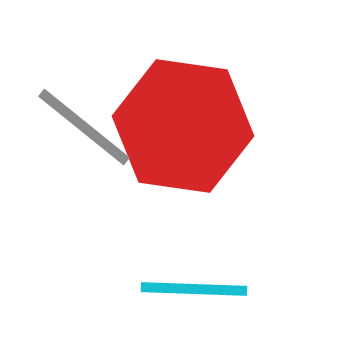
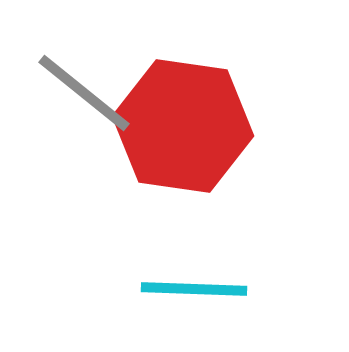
gray line: moved 34 px up
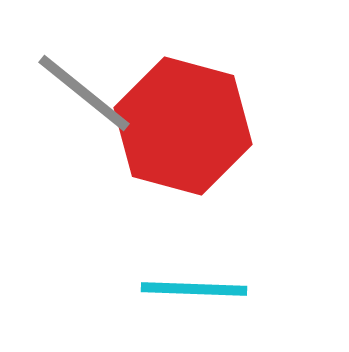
red hexagon: rotated 7 degrees clockwise
